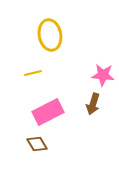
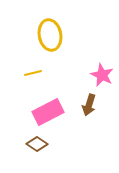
pink star: moved 1 px left; rotated 20 degrees clockwise
brown arrow: moved 4 px left, 1 px down
brown diamond: rotated 25 degrees counterclockwise
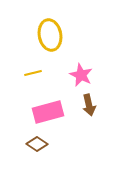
pink star: moved 21 px left
brown arrow: rotated 30 degrees counterclockwise
pink rectangle: rotated 12 degrees clockwise
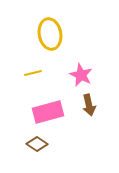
yellow ellipse: moved 1 px up
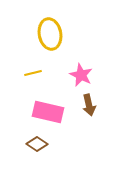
pink rectangle: rotated 28 degrees clockwise
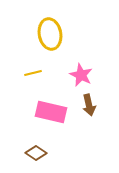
pink rectangle: moved 3 px right
brown diamond: moved 1 px left, 9 px down
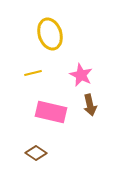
yellow ellipse: rotated 8 degrees counterclockwise
brown arrow: moved 1 px right
